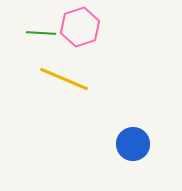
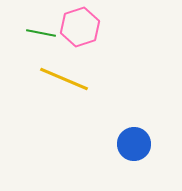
green line: rotated 8 degrees clockwise
blue circle: moved 1 px right
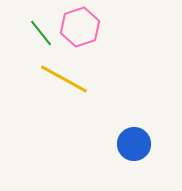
green line: rotated 40 degrees clockwise
yellow line: rotated 6 degrees clockwise
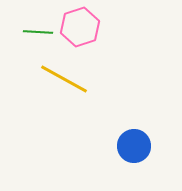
green line: moved 3 px left, 1 px up; rotated 48 degrees counterclockwise
blue circle: moved 2 px down
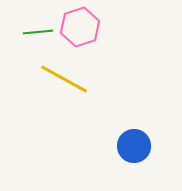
green line: rotated 8 degrees counterclockwise
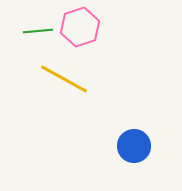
green line: moved 1 px up
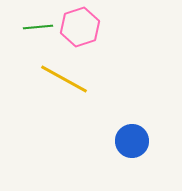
green line: moved 4 px up
blue circle: moved 2 px left, 5 px up
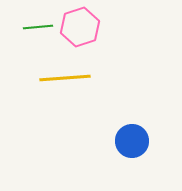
yellow line: moved 1 px right, 1 px up; rotated 33 degrees counterclockwise
